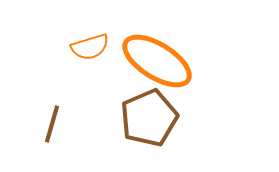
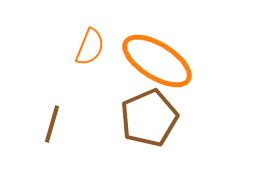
orange semicircle: rotated 51 degrees counterclockwise
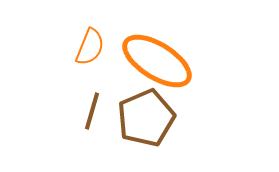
brown pentagon: moved 3 px left
brown line: moved 40 px right, 13 px up
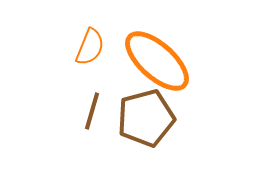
orange ellipse: rotated 10 degrees clockwise
brown pentagon: rotated 8 degrees clockwise
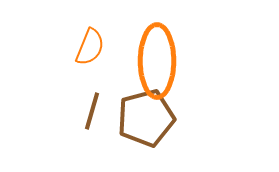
orange ellipse: rotated 48 degrees clockwise
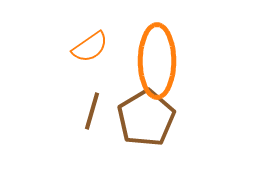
orange semicircle: rotated 33 degrees clockwise
brown pentagon: rotated 16 degrees counterclockwise
